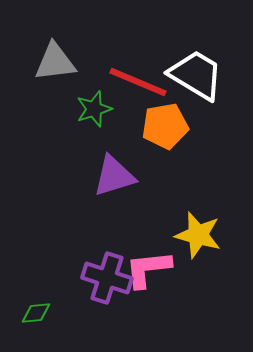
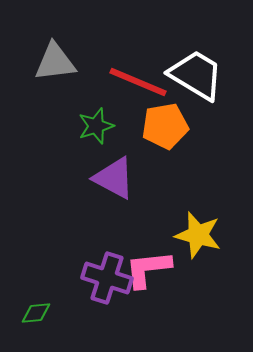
green star: moved 2 px right, 17 px down
purple triangle: moved 2 px down; rotated 45 degrees clockwise
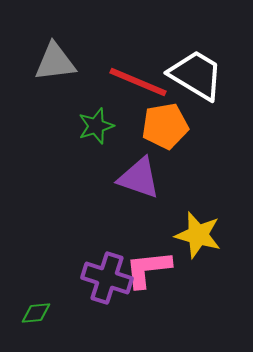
purple triangle: moved 25 px right; rotated 9 degrees counterclockwise
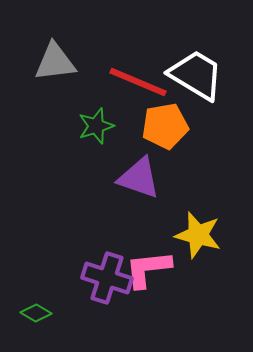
green diamond: rotated 36 degrees clockwise
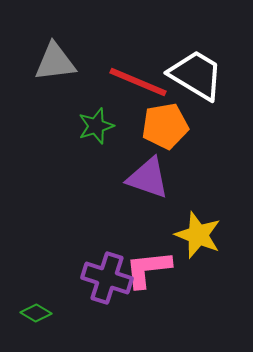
purple triangle: moved 9 px right
yellow star: rotated 6 degrees clockwise
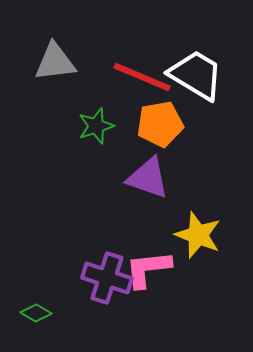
red line: moved 4 px right, 5 px up
orange pentagon: moved 5 px left, 2 px up
